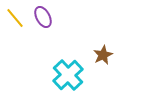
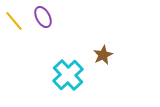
yellow line: moved 1 px left, 3 px down
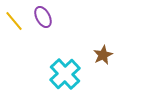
cyan cross: moved 3 px left, 1 px up
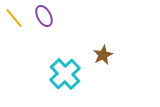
purple ellipse: moved 1 px right, 1 px up
yellow line: moved 3 px up
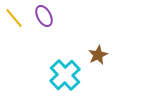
brown star: moved 5 px left
cyan cross: moved 1 px down
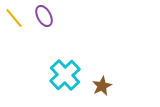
brown star: moved 4 px right, 31 px down
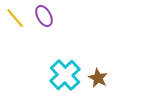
yellow line: moved 1 px right
brown star: moved 4 px left, 8 px up; rotated 18 degrees counterclockwise
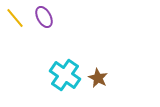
purple ellipse: moved 1 px down
cyan cross: rotated 12 degrees counterclockwise
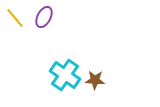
purple ellipse: rotated 55 degrees clockwise
brown star: moved 3 px left, 2 px down; rotated 24 degrees counterclockwise
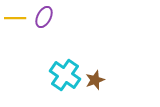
yellow line: rotated 50 degrees counterclockwise
brown star: rotated 24 degrees counterclockwise
